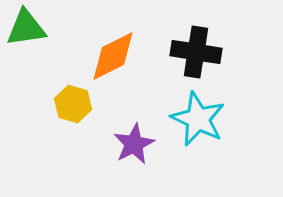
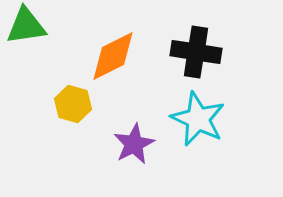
green triangle: moved 2 px up
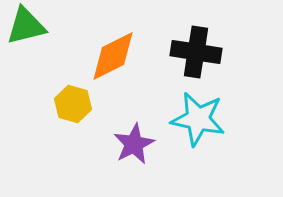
green triangle: rotated 6 degrees counterclockwise
cyan star: rotated 14 degrees counterclockwise
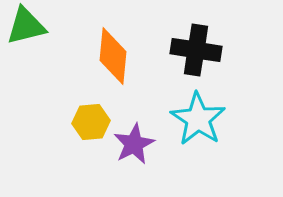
black cross: moved 2 px up
orange diamond: rotated 58 degrees counterclockwise
yellow hexagon: moved 18 px right, 18 px down; rotated 21 degrees counterclockwise
cyan star: rotated 22 degrees clockwise
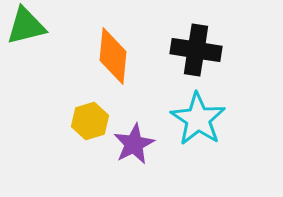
yellow hexagon: moved 1 px left, 1 px up; rotated 12 degrees counterclockwise
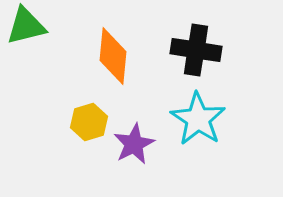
yellow hexagon: moved 1 px left, 1 px down
